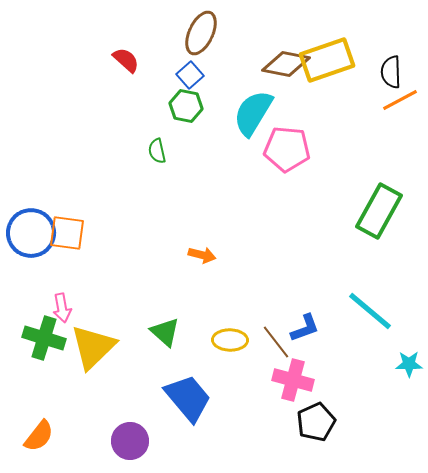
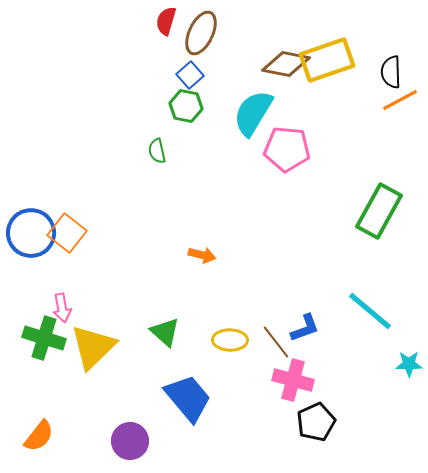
red semicircle: moved 40 px right, 39 px up; rotated 116 degrees counterclockwise
orange square: rotated 30 degrees clockwise
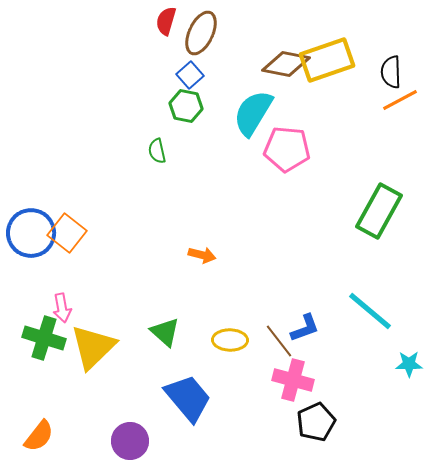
brown line: moved 3 px right, 1 px up
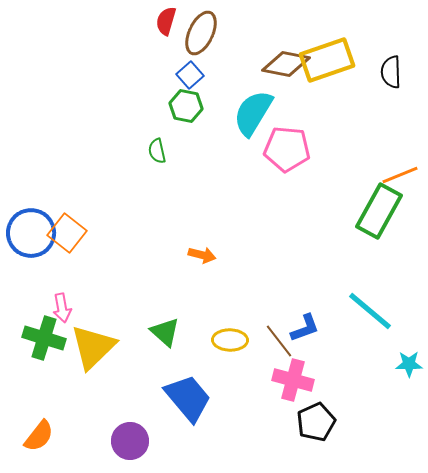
orange line: moved 75 px down; rotated 6 degrees clockwise
